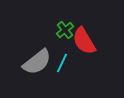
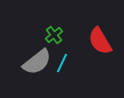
green cross: moved 11 px left, 5 px down
red semicircle: moved 16 px right
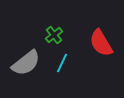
red semicircle: moved 1 px right, 2 px down
gray semicircle: moved 11 px left, 1 px down
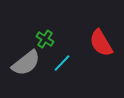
green cross: moved 9 px left, 4 px down; rotated 18 degrees counterclockwise
cyan line: rotated 18 degrees clockwise
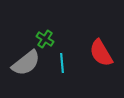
red semicircle: moved 10 px down
cyan line: rotated 48 degrees counterclockwise
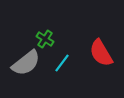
cyan line: rotated 42 degrees clockwise
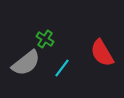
red semicircle: moved 1 px right
cyan line: moved 5 px down
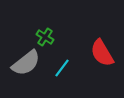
green cross: moved 2 px up
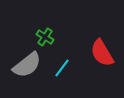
gray semicircle: moved 1 px right, 2 px down
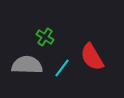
red semicircle: moved 10 px left, 4 px down
gray semicircle: rotated 140 degrees counterclockwise
